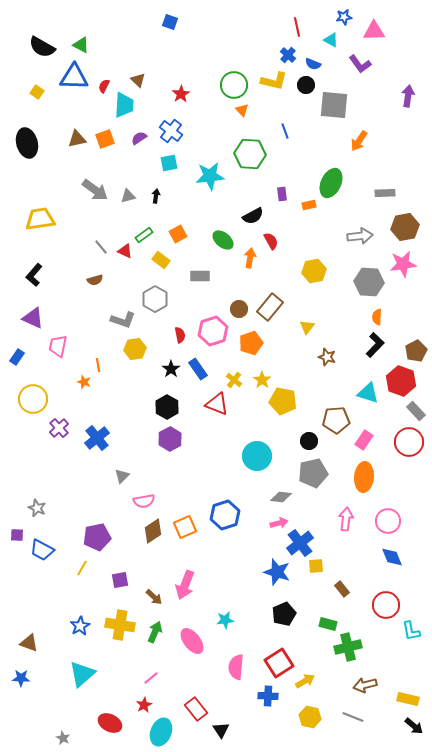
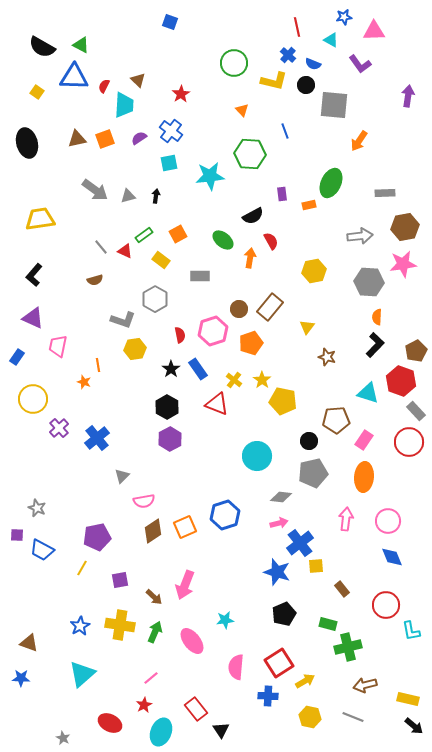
green circle at (234, 85): moved 22 px up
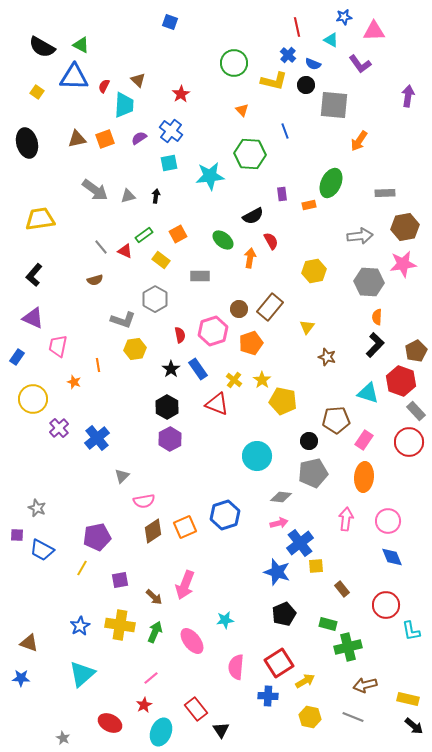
orange star at (84, 382): moved 10 px left
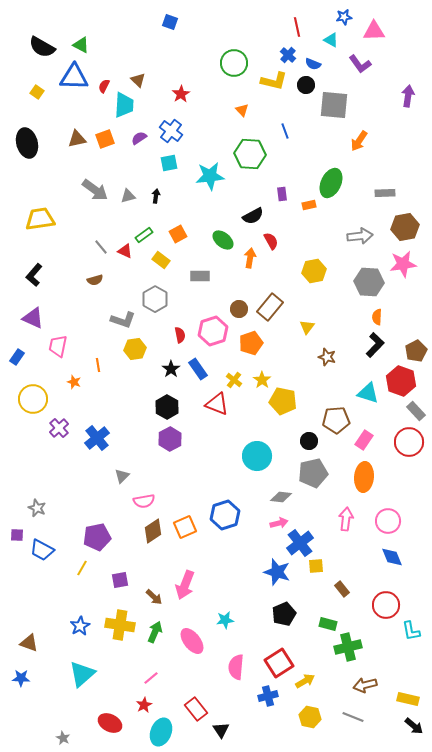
blue cross at (268, 696): rotated 18 degrees counterclockwise
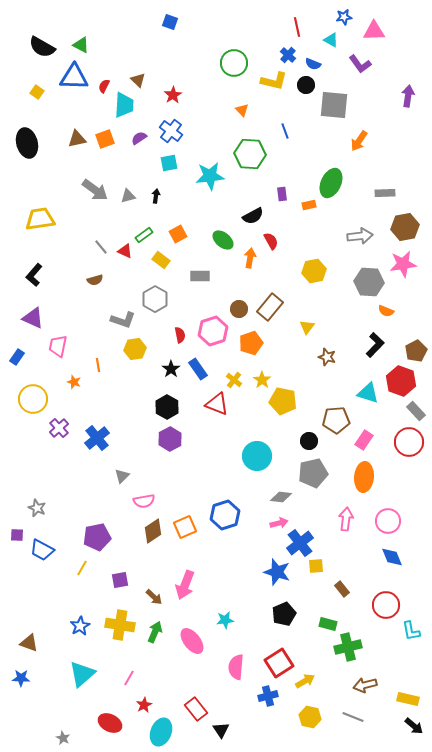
red star at (181, 94): moved 8 px left, 1 px down
orange semicircle at (377, 317): moved 9 px right, 6 px up; rotated 70 degrees counterclockwise
pink line at (151, 678): moved 22 px left; rotated 21 degrees counterclockwise
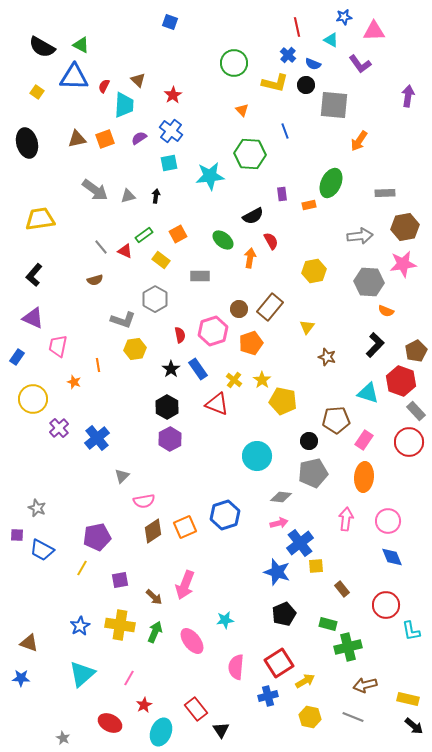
yellow L-shape at (274, 81): moved 1 px right, 2 px down
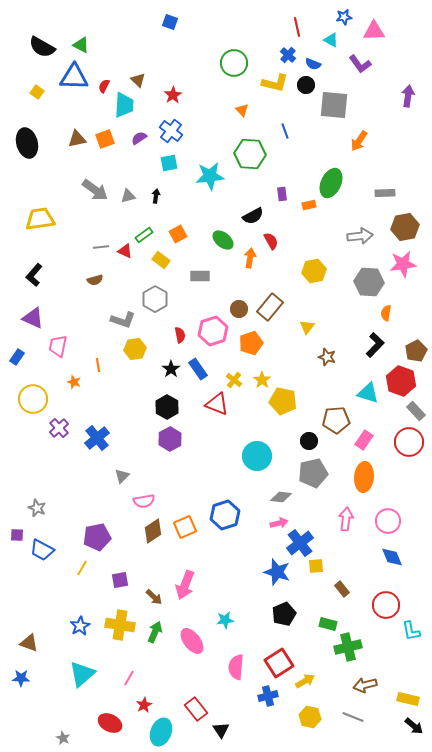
gray line at (101, 247): rotated 56 degrees counterclockwise
orange semicircle at (386, 311): moved 2 px down; rotated 77 degrees clockwise
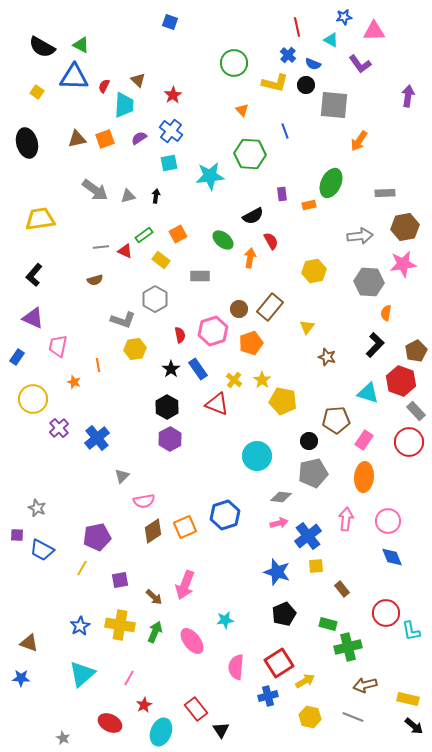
blue cross at (300, 543): moved 8 px right, 7 px up
red circle at (386, 605): moved 8 px down
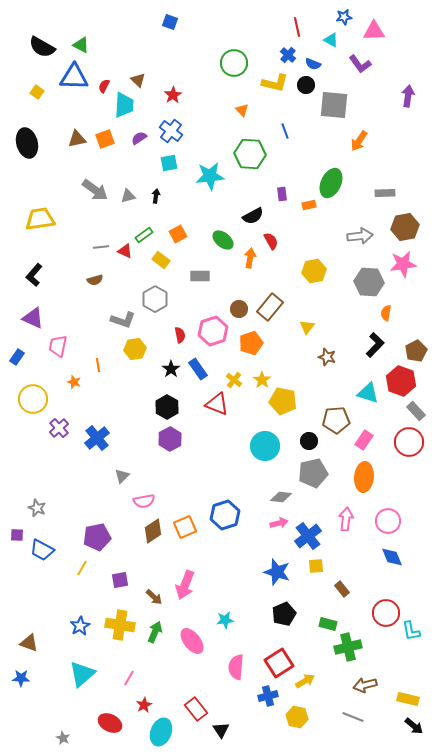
cyan circle at (257, 456): moved 8 px right, 10 px up
yellow hexagon at (310, 717): moved 13 px left
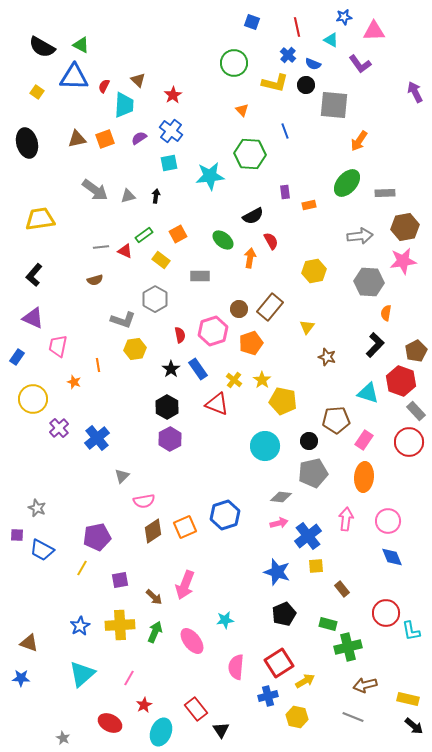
blue square at (170, 22): moved 82 px right
purple arrow at (408, 96): moved 7 px right, 4 px up; rotated 35 degrees counterclockwise
green ellipse at (331, 183): moved 16 px right; rotated 16 degrees clockwise
purple rectangle at (282, 194): moved 3 px right, 2 px up
pink star at (403, 264): moved 3 px up
yellow cross at (120, 625): rotated 12 degrees counterclockwise
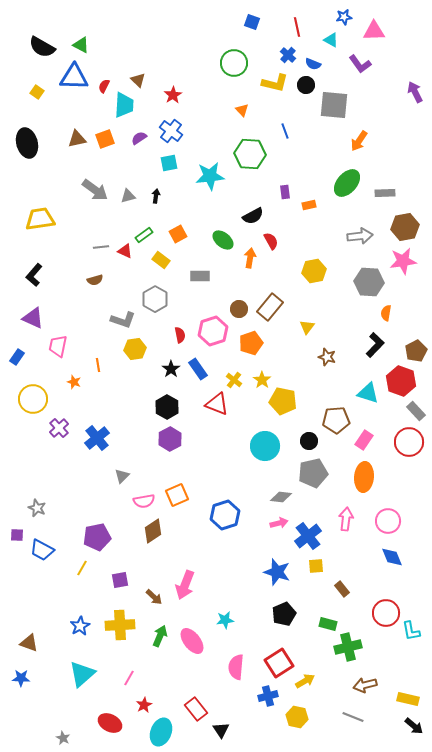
orange square at (185, 527): moved 8 px left, 32 px up
green arrow at (155, 632): moved 5 px right, 4 px down
